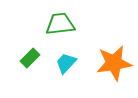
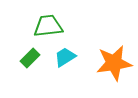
green trapezoid: moved 12 px left, 2 px down
cyan trapezoid: moved 1 px left, 6 px up; rotated 15 degrees clockwise
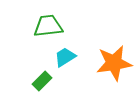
green rectangle: moved 12 px right, 23 px down
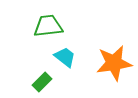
cyan trapezoid: rotated 70 degrees clockwise
green rectangle: moved 1 px down
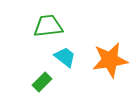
orange star: moved 4 px left, 3 px up
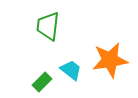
green trapezoid: rotated 76 degrees counterclockwise
cyan trapezoid: moved 6 px right, 13 px down
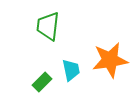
cyan trapezoid: rotated 40 degrees clockwise
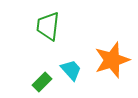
orange star: moved 2 px right; rotated 9 degrees counterclockwise
cyan trapezoid: rotated 30 degrees counterclockwise
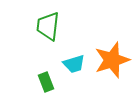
cyan trapezoid: moved 3 px right, 6 px up; rotated 115 degrees clockwise
green rectangle: moved 4 px right; rotated 66 degrees counterclockwise
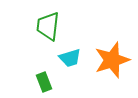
cyan trapezoid: moved 4 px left, 6 px up
green rectangle: moved 2 px left
